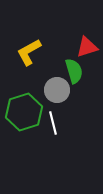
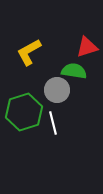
green semicircle: rotated 65 degrees counterclockwise
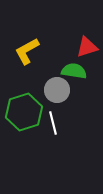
yellow L-shape: moved 2 px left, 1 px up
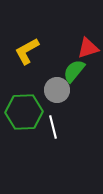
red triangle: moved 1 px right, 1 px down
green semicircle: rotated 60 degrees counterclockwise
green hexagon: rotated 15 degrees clockwise
white line: moved 4 px down
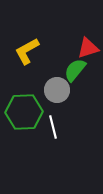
green semicircle: moved 1 px right, 1 px up
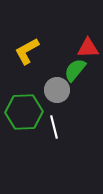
red triangle: rotated 15 degrees clockwise
white line: moved 1 px right
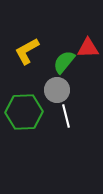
green semicircle: moved 11 px left, 8 px up
white line: moved 12 px right, 11 px up
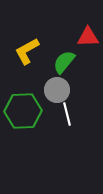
red triangle: moved 11 px up
green hexagon: moved 1 px left, 1 px up
white line: moved 1 px right, 2 px up
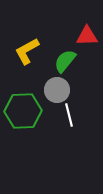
red triangle: moved 1 px left, 1 px up
green semicircle: moved 1 px right, 1 px up
white line: moved 2 px right, 1 px down
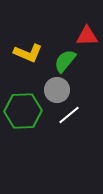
yellow L-shape: moved 1 px right, 2 px down; rotated 128 degrees counterclockwise
white line: rotated 65 degrees clockwise
